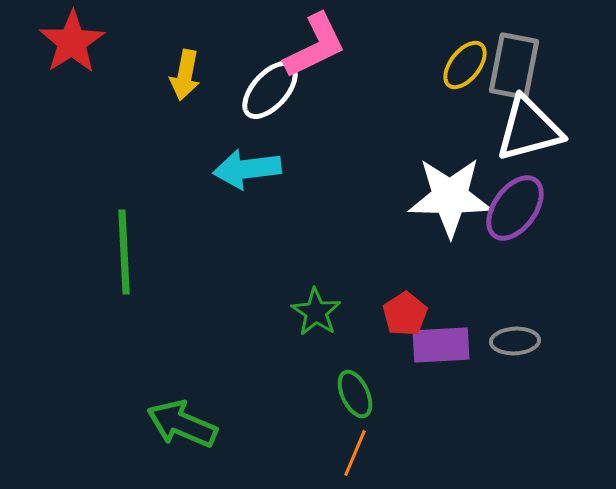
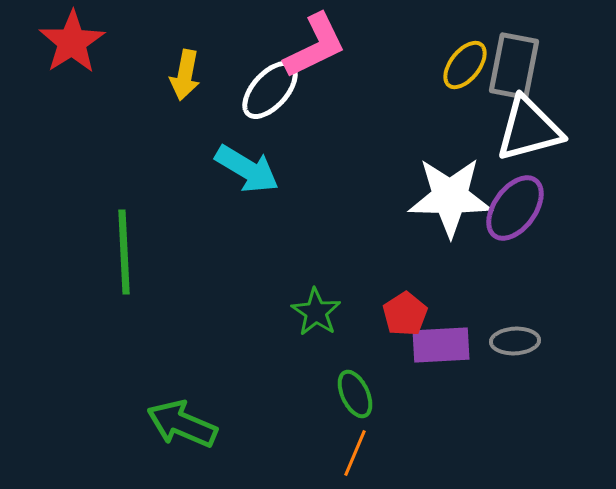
cyan arrow: rotated 142 degrees counterclockwise
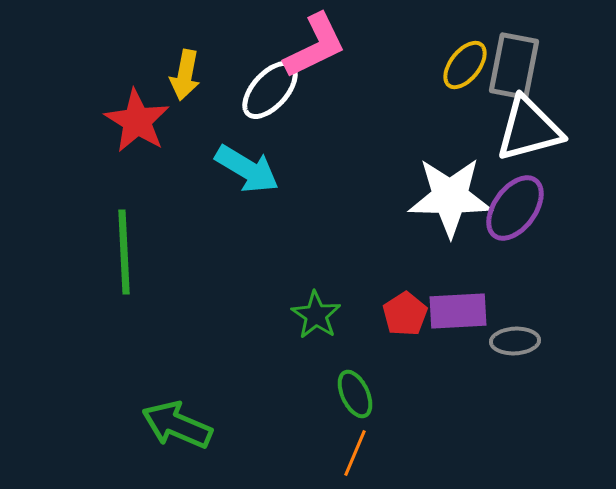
red star: moved 65 px right, 79 px down; rotated 8 degrees counterclockwise
green star: moved 3 px down
purple rectangle: moved 17 px right, 34 px up
green arrow: moved 5 px left, 1 px down
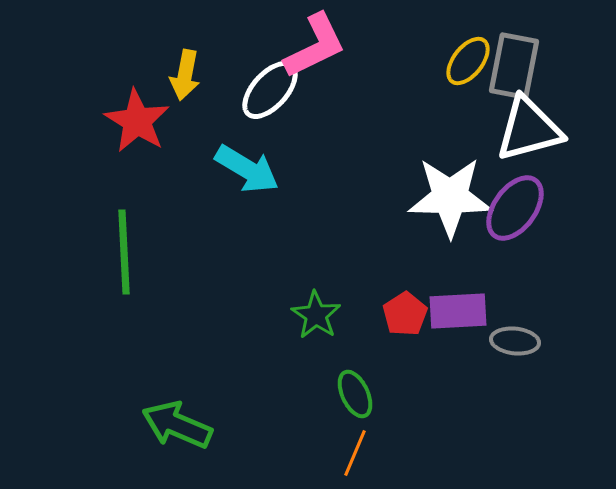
yellow ellipse: moved 3 px right, 4 px up
gray ellipse: rotated 9 degrees clockwise
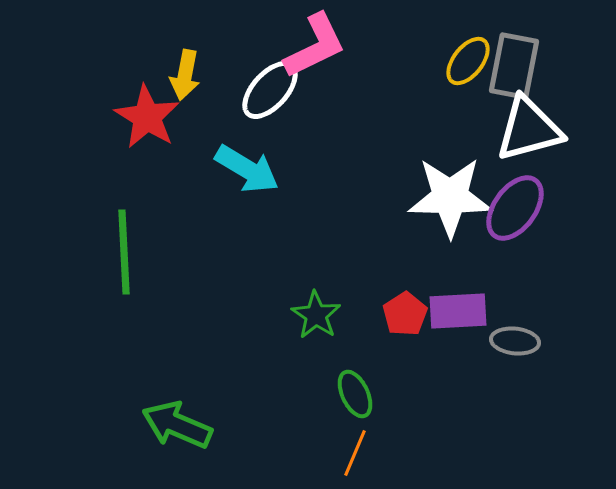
red star: moved 10 px right, 4 px up
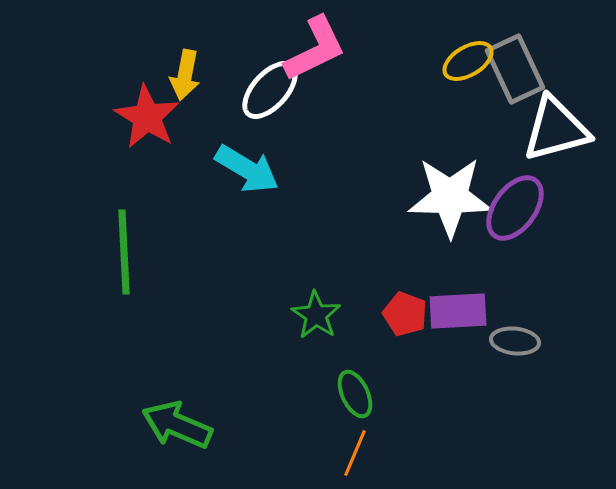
pink L-shape: moved 3 px down
yellow ellipse: rotated 21 degrees clockwise
gray rectangle: moved 1 px right, 3 px down; rotated 36 degrees counterclockwise
white triangle: moved 27 px right
red pentagon: rotated 18 degrees counterclockwise
